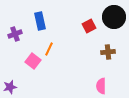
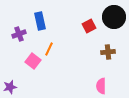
purple cross: moved 4 px right
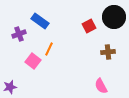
blue rectangle: rotated 42 degrees counterclockwise
pink semicircle: rotated 28 degrees counterclockwise
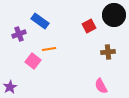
black circle: moved 2 px up
orange line: rotated 56 degrees clockwise
purple star: rotated 16 degrees counterclockwise
